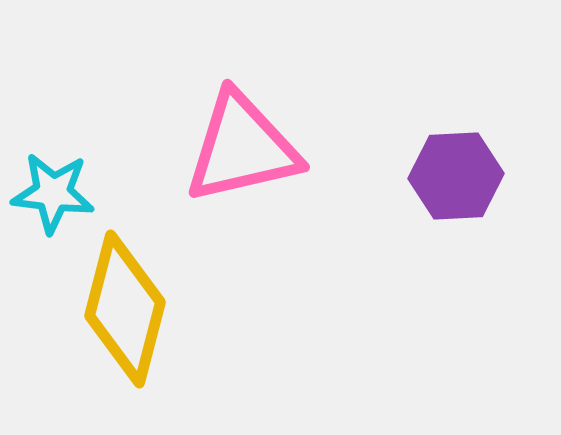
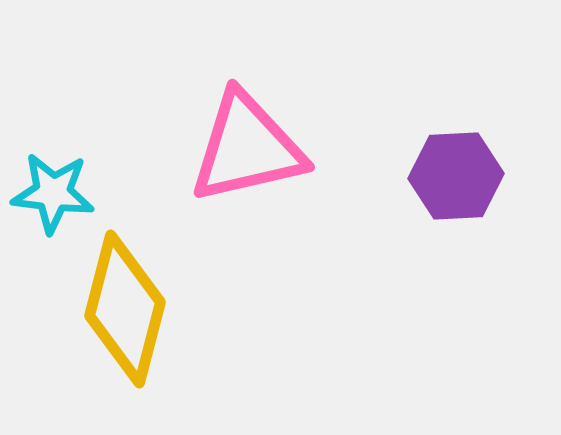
pink triangle: moved 5 px right
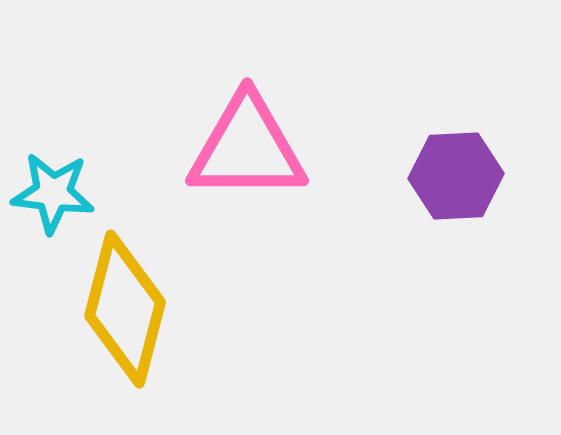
pink triangle: rotated 13 degrees clockwise
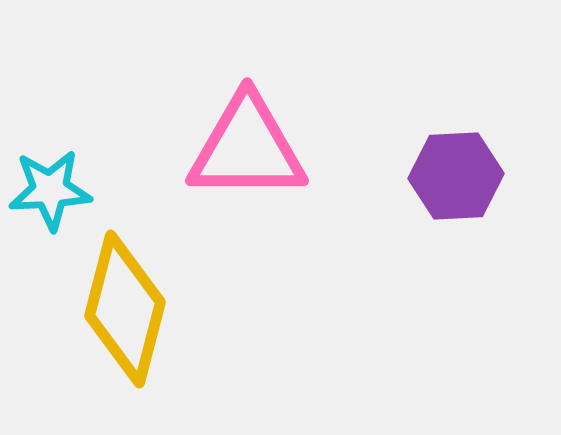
cyan star: moved 3 px left, 3 px up; rotated 10 degrees counterclockwise
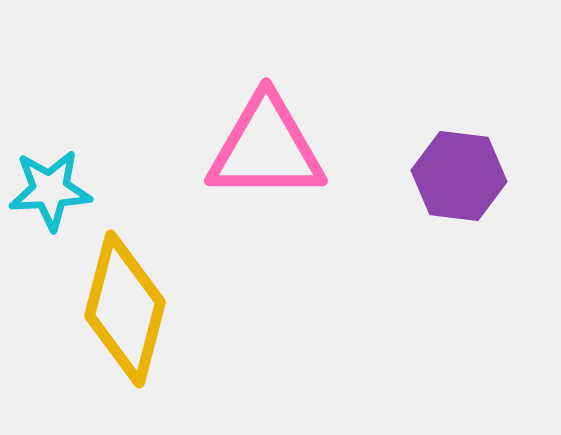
pink triangle: moved 19 px right
purple hexagon: moved 3 px right; rotated 10 degrees clockwise
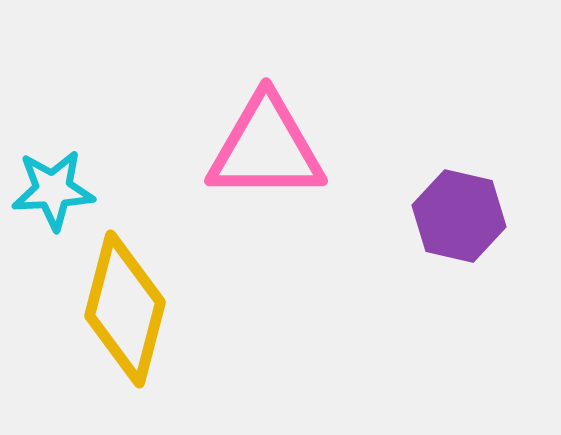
purple hexagon: moved 40 px down; rotated 6 degrees clockwise
cyan star: moved 3 px right
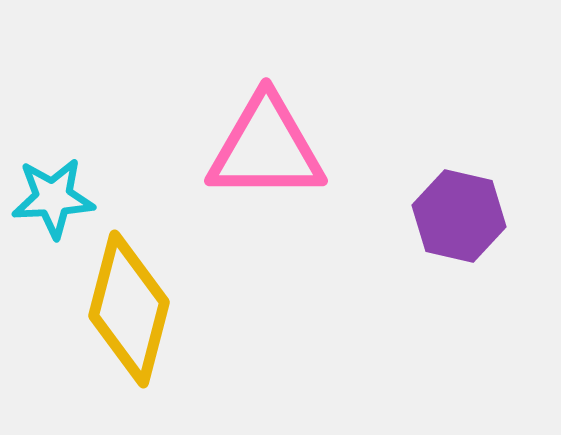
cyan star: moved 8 px down
yellow diamond: moved 4 px right
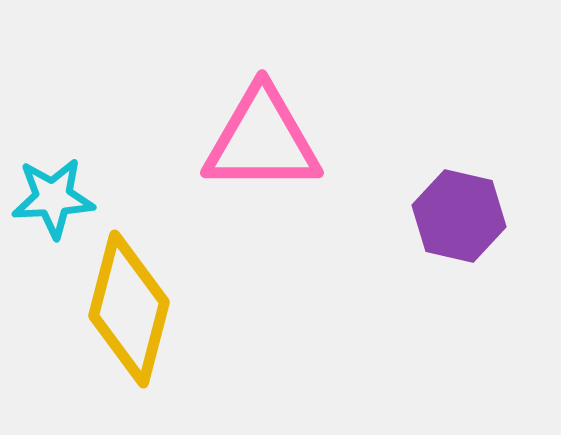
pink triangle: moved 4 px left, 8 px up
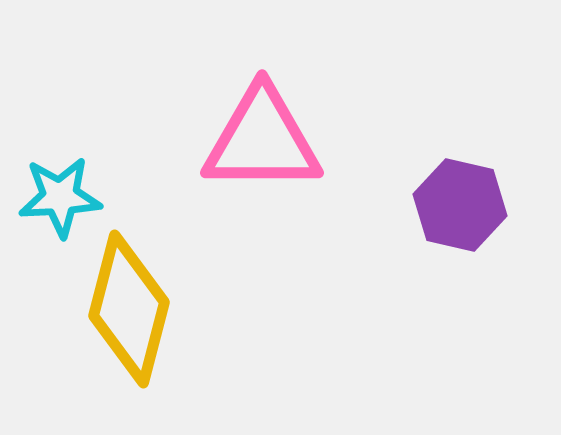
cyan star: moved 7 px right, 1 px up
purple hexagon: moved 1 px right, 11 px up
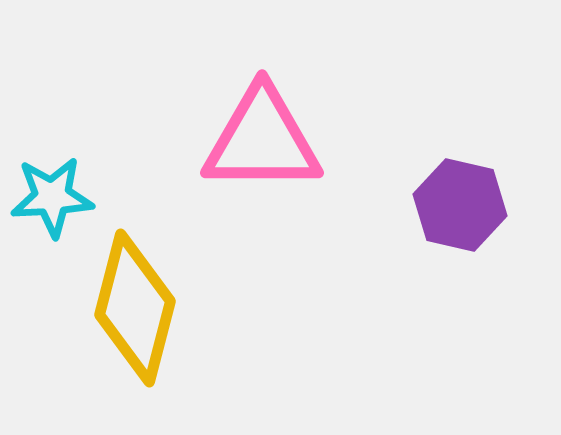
cyan star: moved 8 px left
yellow diamond: moved 6 px right, 1 px up
